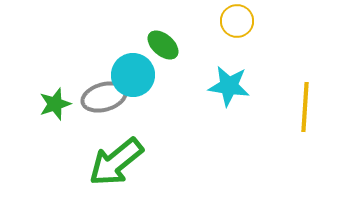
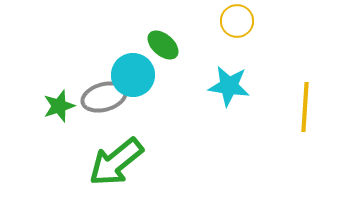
green star: moved 4 px right, 2 px down
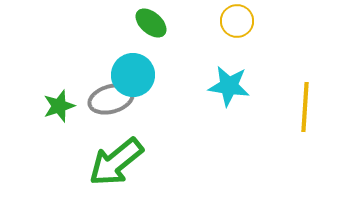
green ellipse: moved 12 px left, 22 px up
gray ellipse: moved 7 px right, 2 px down
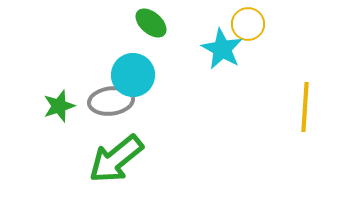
yellow circle: moved 11 px right, 3 px down
cyan star: moved 7 px left, 37 px up; rotated 21 degrees clockwise
gray ellipse: moved 2 px down; rotated 9 degrees clockwise
green arrow: moved 3 px up
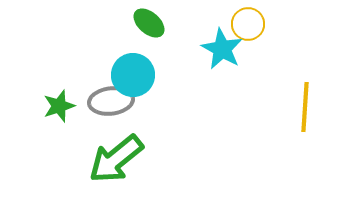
green ellipse: moved 2 px left
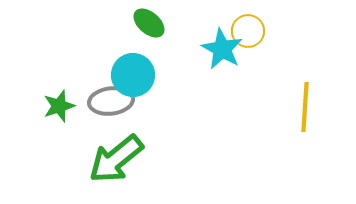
yellow circle: moved 7 px down
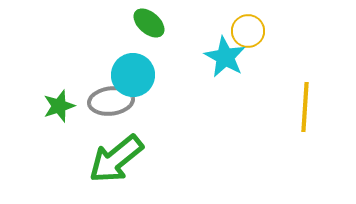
cyan star: moved 3 px right, 8 px down
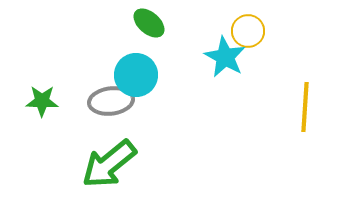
cyan circle: moved 3 px right
green star: moved 17 px left, 5 px up; rotated 20 degrees clockwise
green arrow: moved 7 px left, 5 px down
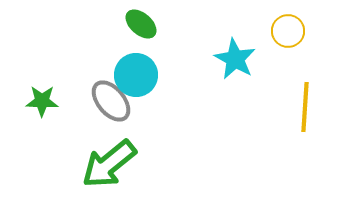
green ellipse: moved 8 px left, 1 px down
yellow circle: moved 40 px right
cyan star: moved 10 px right, 2 px down
gray ellipse: rotated 57 degrees clockwise
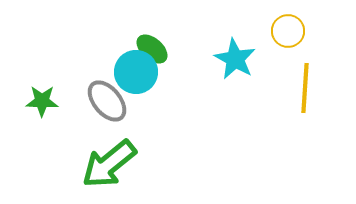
green ellipse: moved 11 px right, 25 px down
cyan circle: moved 3 px up
gray ellipse: moved 4 px left
yellow line: moved 19 px up
